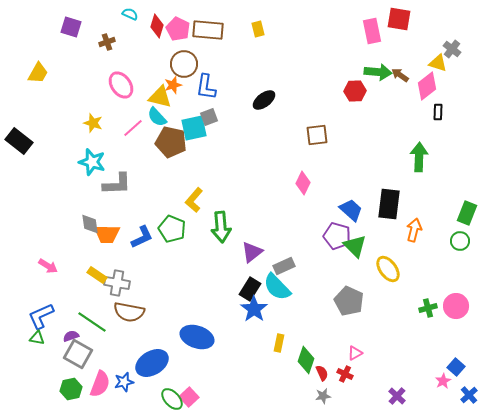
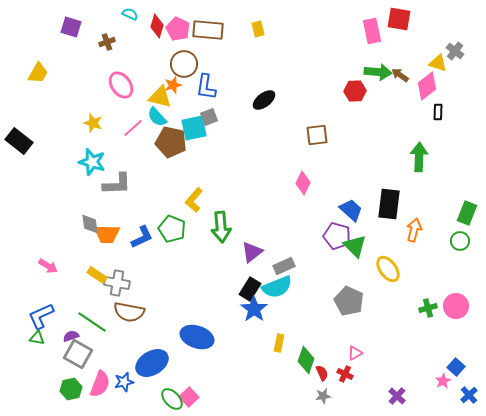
gray cross at (452, 49): moved 3 px right, 2 px down
cyan semicircle at (277, 287): rotated 68 degrees counterclockwise
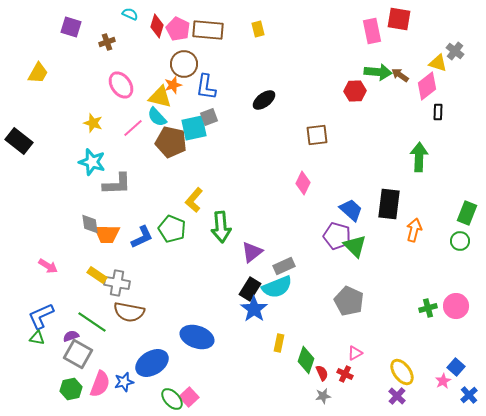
yellow ellipse at (388, 269): moved 14 px right, 103 px down
